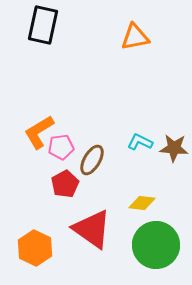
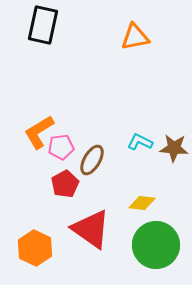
red triangle: moved 1 px left
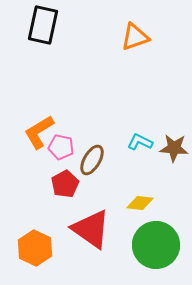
orange triangle: rotated 8 degrees counterclockwise
pink pentagon: rotated 20 degrees clockwise
yellow diamond: moved 2 px left
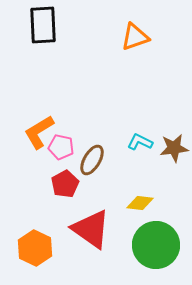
black rectangle: rotated 15 degrees counterclockwise
brown star: rotated 12 degrees counterclockwise
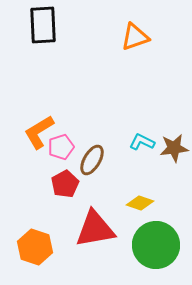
cyan L-shape: moved 2 px right
pink pentagon: rotated 30 degrees counterclockwise
yellow diamond: rotated 12 degrees clockwise
red triangle: moved 4 px right; rotated 45 degrees counterclockwise
orange hexagon: moved 1 px up; rotated 8 degrees counterclockwise
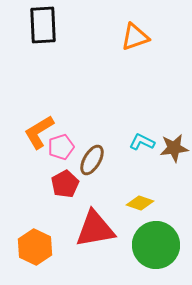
orange hexagon: rotated 8 degrees clockwise
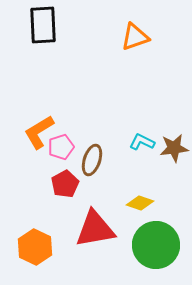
brown ellipse: rotated 12 degrees counterclockwise
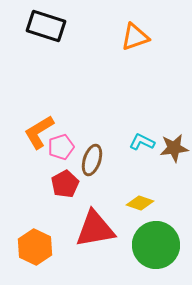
black rectangle: moved 3 px right, 1 px down; rotated 69 degrees counterclockwise
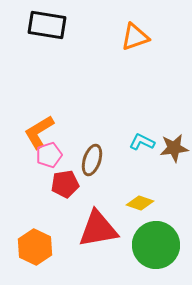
black rectangle: moved 1 px right, 1 px up; rotated 9 degrees counterclockwise
pink pentagon: moved 12 px left, 8 px down
red pentagon: rotated 20 degrees clockwise
red triangle: moved 3 px right
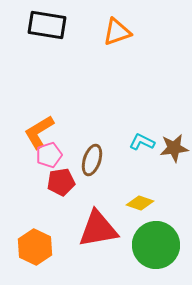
orange triangle: moved 18 px left, 5 px up
red pentagon: moved 4 px left, 2 px up
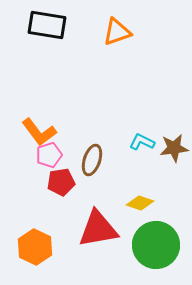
orange L-shape: rotated 96 degrees counterclockwise
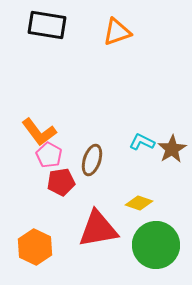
brown star: moved 2 px left, 1 px down; rotated 24 degrees counterclockwise
pink pentagon: rotated 25 degrees counterclockwise
yellow diamond: moved 1 px left
